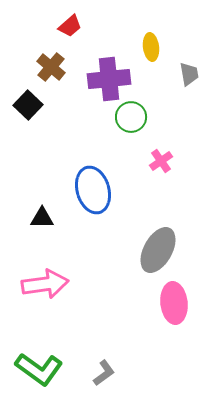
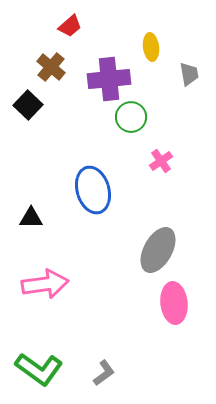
black triangle: moved 11 px left
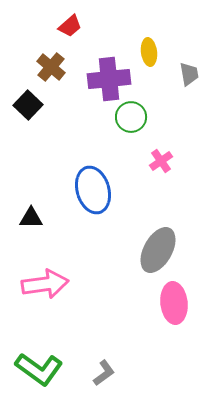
yellow ellipse: moved 2 px left, 5 px down
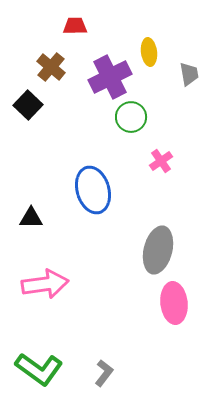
red trapezoid: moved 5 px right; rotated 140 degrees counterclockwise
purple cross: moved 1 px right, 2 px up; rotated 21 degrees counterclockwise
gray ellipse: rotated 15 degrees counterclockwise
gray L-shape: rotated 16 degrees counterclockwise
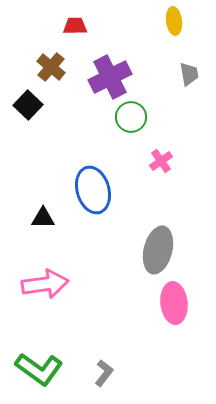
yellow ellipse: moved 25 px right, 31 px up
black triangle: moved 12 px right
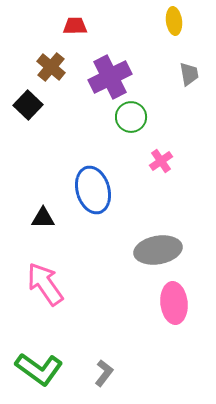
gray ellipse: rotated 66 degrees clockwise
pink arrow: rotated 117 degrees counterclockwise
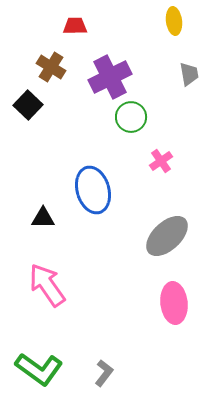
brown cross: rotated 8 degrees counterclockwise
gray ellipse: moved 9 px right, 14 px up; rotated 33 degrees counterclockwise
pink arrow: moved 2 px right, 1 px down
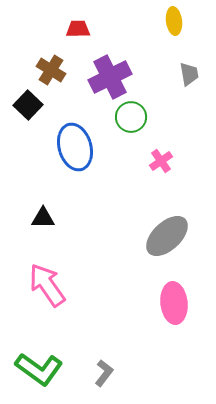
red trapezoid: moved 3 px right, 3 px down
brown cross: moved 3 px down
blue ellipse: moved 18 px left, 43 px up
